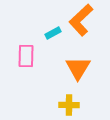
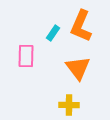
orange L-shape: moved 6 px down; rotated 24 degrees counterclockwise
cyan rectangle: rotated 28 degrees counterclockwise
orange triangle: rotated 8 degrees counterclockwise
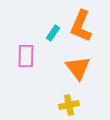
yellow cross: rotated 12 degrees counterclockwise
